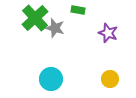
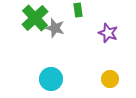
green rectangle: rotated 72 degrees clockwise
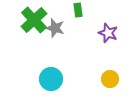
green cross: moved 1 px left, 2 px down
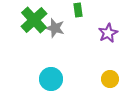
purple star: rotated 24 degrees clockwise
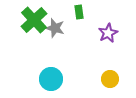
green rectangle: moved 1 px right, 2 px down
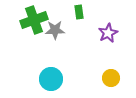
green cross: rotated 24 degrees clockwise
gray star: moved 2 px down; rotated 18 degrees counterclockwise
yellow circle: moved 1 px right, 1 px up
